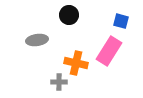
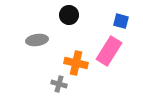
gray cross: moved 2 px down; rotated 14 degrees clockwise
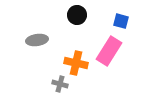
black circle: moved 8 px right
gray cross: moved 1 px right
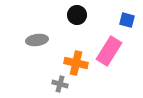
blue square: moved 6 px right, 1 px up
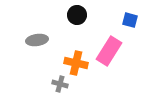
blue square: moved 3 px right
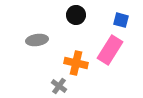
black circle: moved 1 px left
blue square: moved 9 px left
pink rectangle: moved 1 px right, 1 px up
gray cross: moved 1 px left, 2 px down; rotated 21 degrees clockwise
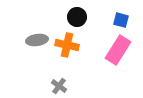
black circle: moved 1 px right, 2 px down
pink rectangle: moved 8 px right
orange cross: moved 9 px left, 18 px up
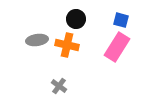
black circle: moved 1 px left, 2 px down
pink rectangle: moved 1 px left, 3 px up
